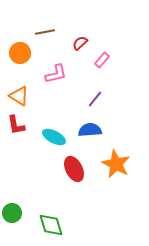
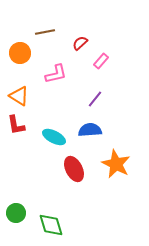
pink rectangle: moved 1 px left, 1 px down
green circle: moved 4 px right
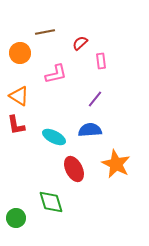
pink rectangle: rotated 49 degrees counterclockwise
green circle: moved 5 px down
green diamond: moved 23 px up
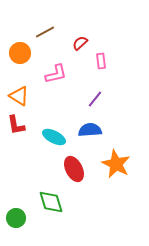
brown line: rotated 18 degrees counterclockwise
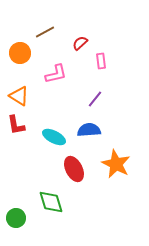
blue semicircle: moved 1 px left
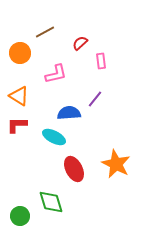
red L-shape: moved 1 px right; rotated 100 degrees clockwise
blue semicircle: moved 20 px left, 17 px up
green circle: moved 4 px right, 2 px up
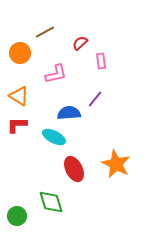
green circle: moved 3 px left
